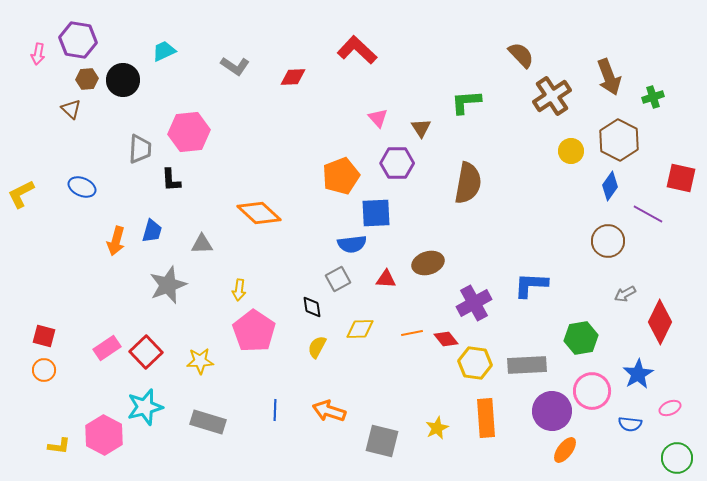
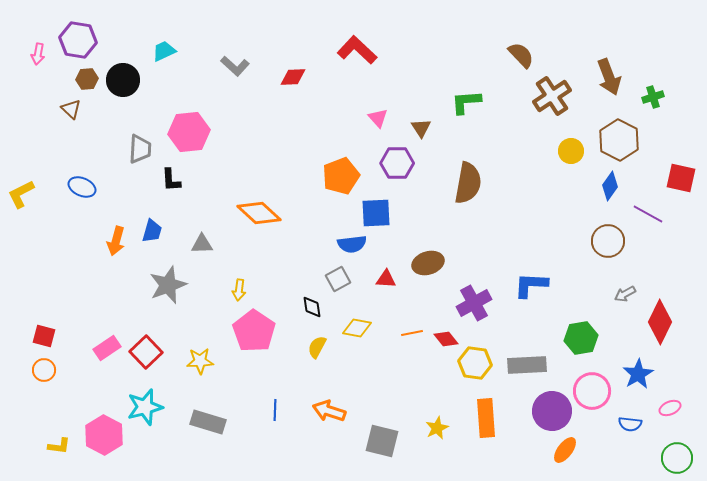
gray L-shape at (235, 66): rotated 8 degrees clockwise
yellow diamond at (360, 329): moved 3 px left, 1 px up; rotated 12 degrees clockwise
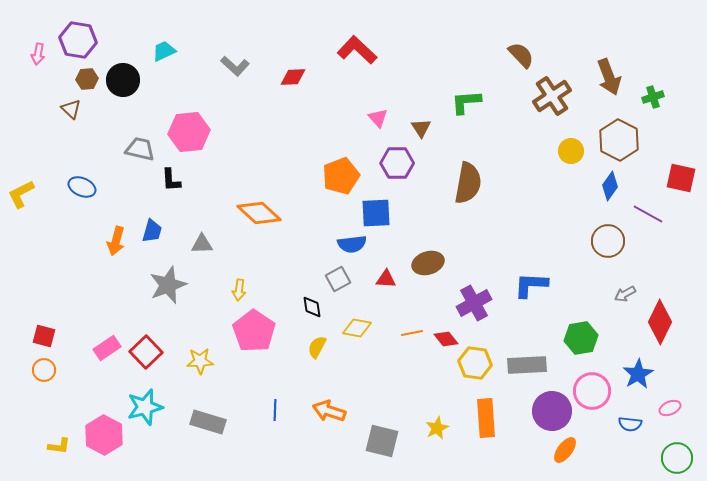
gray trapezoid at (140, 149): rotated 80 degrees counterclockwise
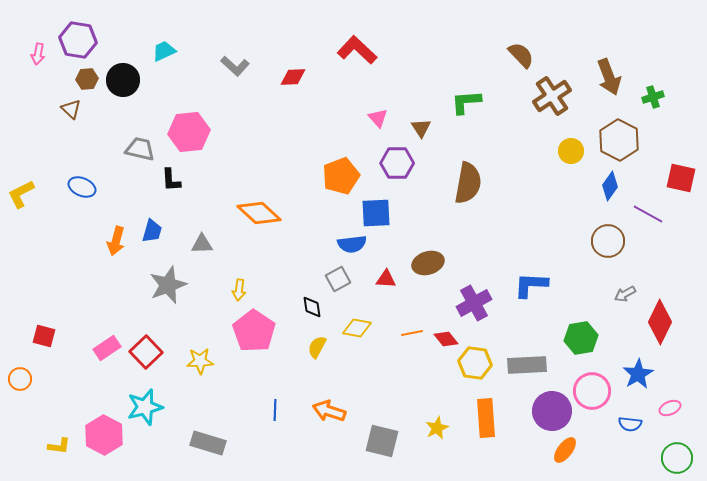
orange circle at (44, 370): moved 24 px left, 9 px down
gray rectangle at (208, 422): moved 21 px down
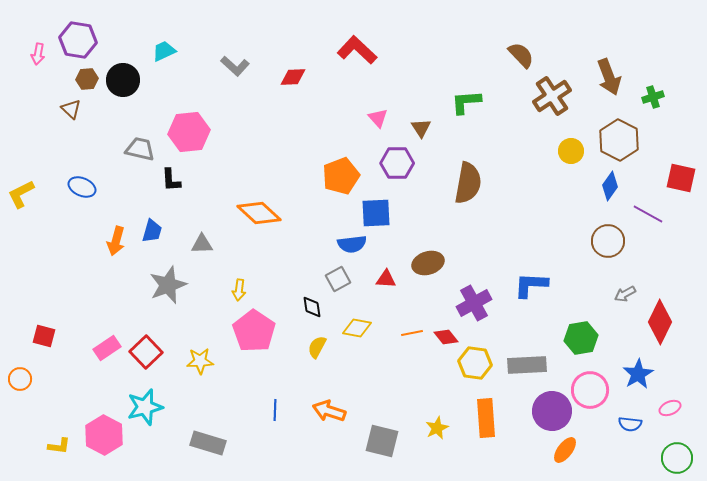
red diamond at (446, 339): moved 2 px up
pink circle at (592, 391): moved 2 px left, 1 px up
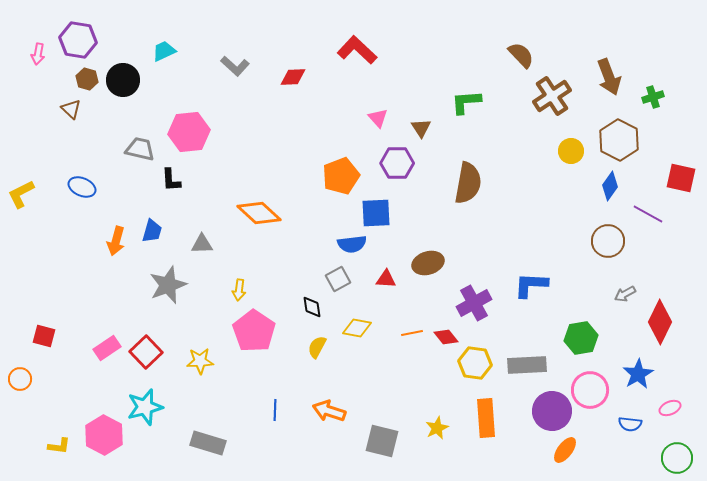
brown hexagon at (87, 79): rotated 20 degrees clockwise
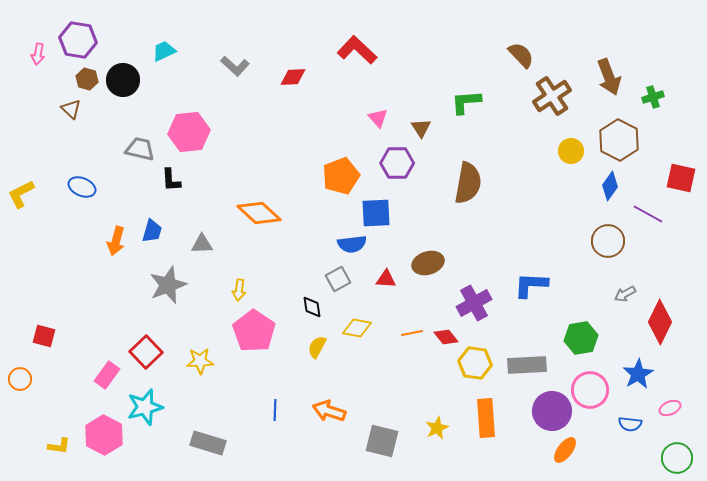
pink rectangle at (107, 348): moved 27 px down; rotated 20 degrees counterclockwise
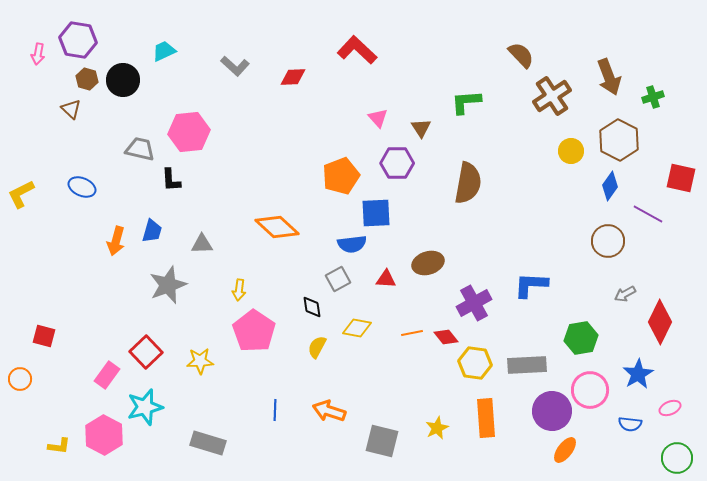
orange diamond at (259, 213): moved 18 px right, 14 px down
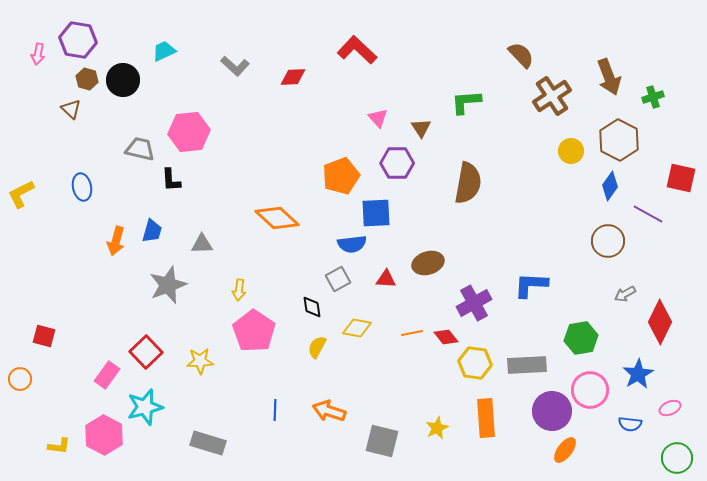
blue ellipse at (82, 187): rotated 56 degrees clockwise
orange diamond at (277, 227): moved 9 px up
